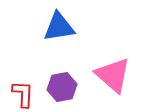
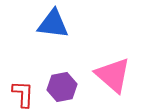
blue triangle: moved 6 px left, 3 px up; rotated 16 degrees clockwise
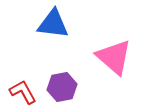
pink triangle: moved 1 px right, 18 px up
red L-shape: moved 2 px up; rotated 32 degrees counterclockwise
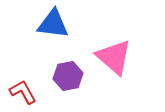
purple hexagon: moved 6 px right, 11 px up
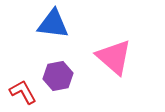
purple hexagon: moved 10 px left
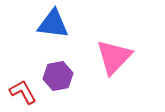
pink triangle: rotated 33 degrees clockwise
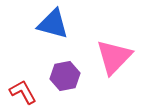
blue triangle: rotated 8 degrees clockwise
purple hexagon: moved 7 px right
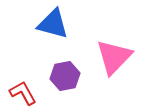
red L-shape: moved 1 px down
